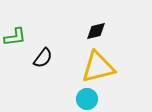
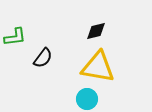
yellow triangle: rotated 24 degrees clockwise
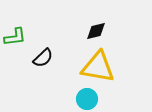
black semicircle: rotated 10 degrees clockwise
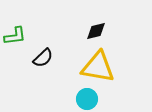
green L-shape: moved 1 px up
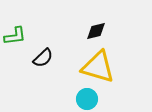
yellow triangle: rotated 6 degrees clockwise
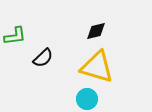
yellow triangle: moved 1 px left
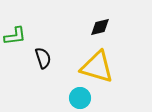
black diamond: moved 4 px right, 4 px up
black semicircle: rotated 65 degrees counterclockwise
cyan circle: moved 7 px left, 1 px up
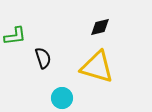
cyan circle: moved 18 px left
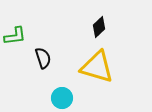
black diamond: moved 1 px left; rotated 30 degrees counterclockwise
